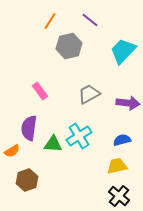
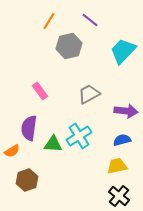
orange line: moved 1 px left
purple arrow: moved 2 px left, 8 px down
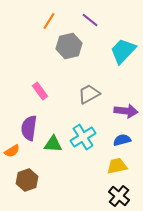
cyan cross: moved 4 px right, 1 px down
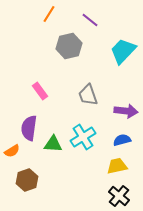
orange line: moved 7 px up
gray trapezoid: moved 1 px left, 1 px down; rotated 80 degrees counterclockwise
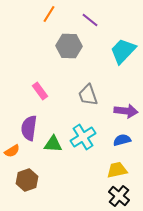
gray hexagon: rotated 15 degrees clockwise
yellow trapezoid: moved 4 px down
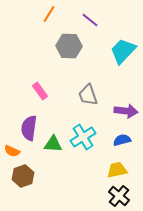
orange semicircle: rotated 56 degrees clockwise
brown hexagon: moved 4 px left, 4 px up
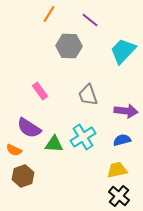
purple semicircle: rotated 65 degrees counterclockwise
green triangle: moved 1 px right
orange semicircle: moved 2 px right, 1 px up
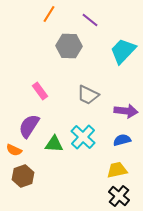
gray trapezoid: rotated 45 degrees counterclockwise
purple semicircle: moved 2 px up; rotated 90 degrees clockwise
cyan cross: rotated 15 degrees counterclockwise
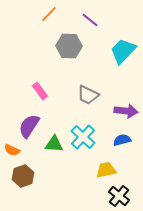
orange line: rotated 12 degrees clockwise
orange semicircle: moved 2 px left
yellow trapezoid: moved 11 px left
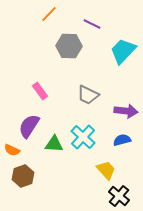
purple line: moved 2 px right, 4 px down; rotated 12 degrees counterclockwise
yellow trapezoid: rotated 60 degrees clockwise
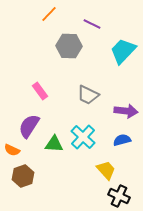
black cross: rotated 15 degrees counterclockwise
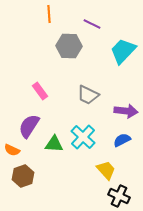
orange line: rotated 48 degrees counterclockwise
blue semicircle: rotated 12 degrees counterclockwise
